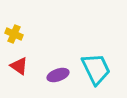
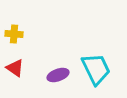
yellow cross: rotated 18 degrees counterclockwise
red triangle: moved 4 px left, 2 px down
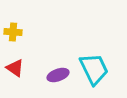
yellow cross: moved 1 px left, 2 px up
cyan trapezoid: moved 2 px left
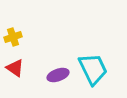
yellow cross: moved 5 px down; rotated 24 degrees counterclockwise
cyan trapezoid: moved 1 px left
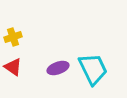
red triangle: moved 2 px left, 1 px up
purple ellipse: moved 7 px up
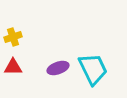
red triangle: rotated 36 degrees counterclockwise
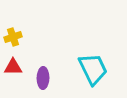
purple ellipse: moved 15 px left, 10 px down; rotated 70 degrees counterclockwise
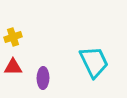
cyan trapezoid: moved 1 px right, 7 px up
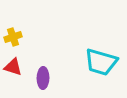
cyan trapezoid: moved 7 px right; rotated 132 degrees clockwise
red triangle: rotated 18 degrees clockwise
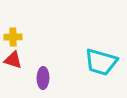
yellow cross: rotated 18 degrees clockwise
red triangle: moved 7 px up
